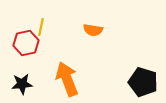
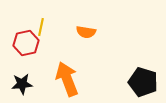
orange semicircle: moved 7 px left, 2 px down
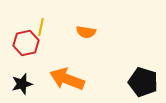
orange arrow: rotated 48 degrees counterclockwise
black star: rotated 10 degrees counterclockwise
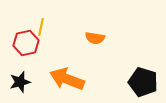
orange semicircle: moved 9 px right, 6 px down
black star: moved 2 px left, 2 px up
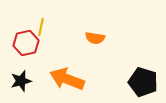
black star: moved 1 px right, 1 px up
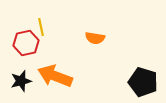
yellow line: rotated 24 degrees counterclockwise
orange arrow: moved 12 px left, 3 px up
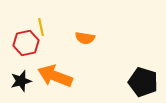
orange semicircle: moved 10 px left
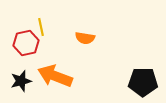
black pentagon: rotated 16 degrees counterclockwise
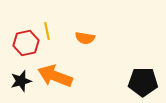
yellow line: moved 6 px right, 4 px down
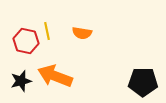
orange semicircle: moved 3 px left, 5 px up
red hexagon: moved 2 px up; rotated 25 degrees clockwise
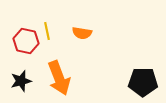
orange arrow: moved 4 px right, 2 px down; rotated 132 degrees counterclockwise
